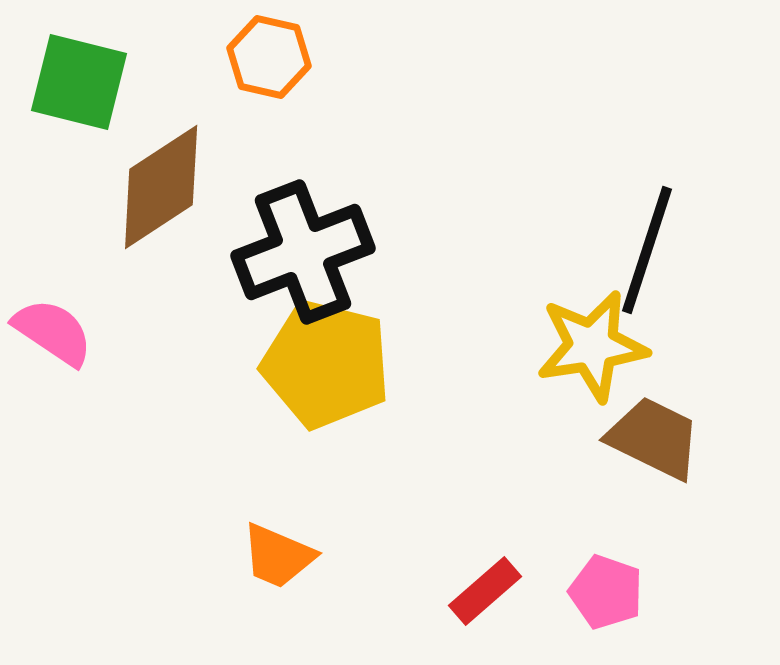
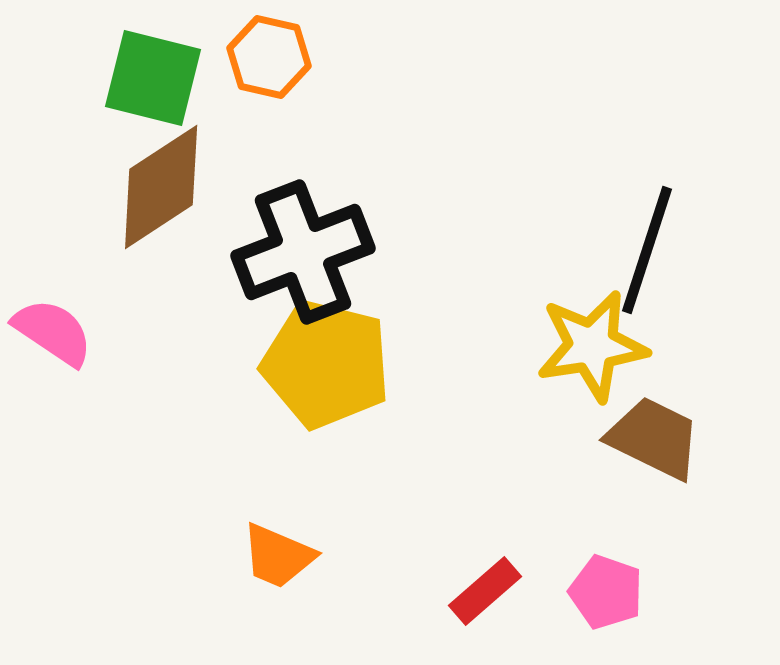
green square: moved 74 px right, 4 px up
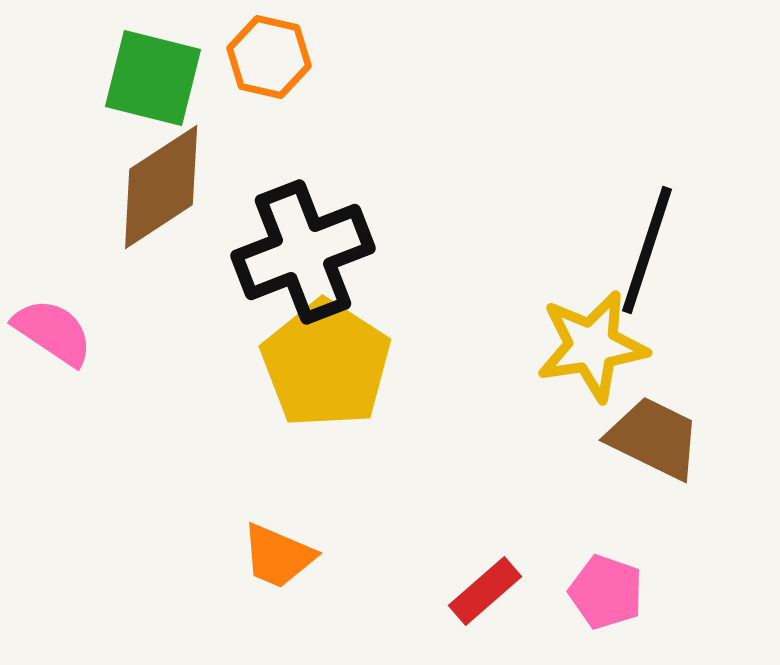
yellow pentagon: rotated 19 degrees clockwise
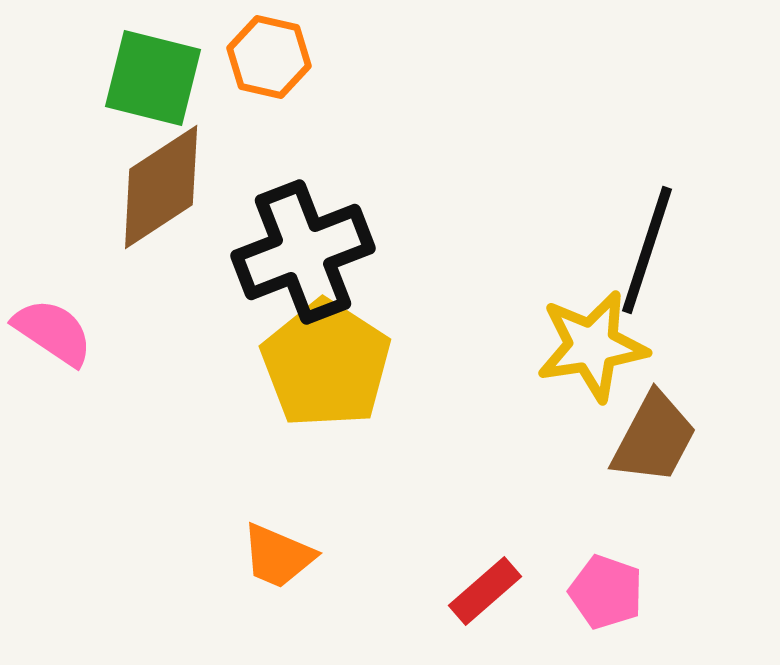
brown trapezoid: rotated 92 degrees clockwise
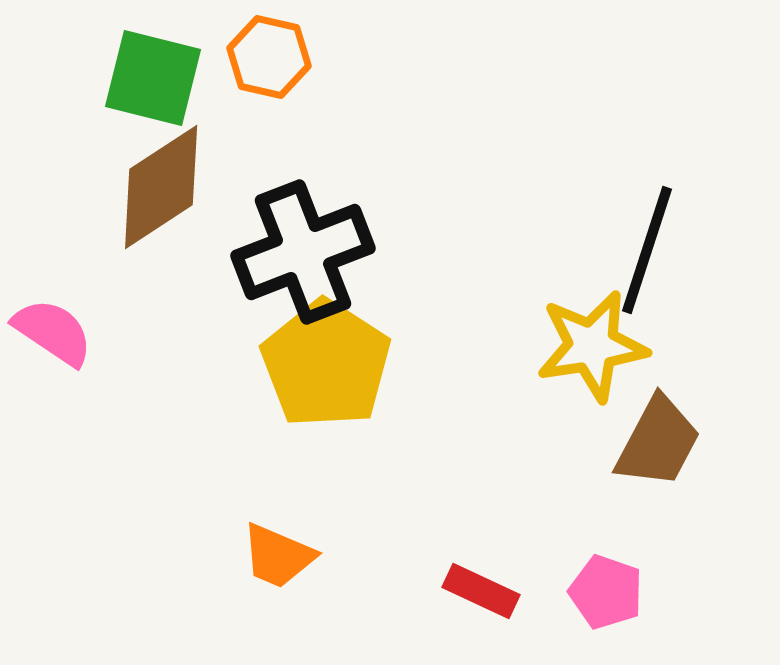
brown trapezoid: moved 4 px right, 4 px down
red rectangle: moved 4 px left; rotated 66 degrees clockwise
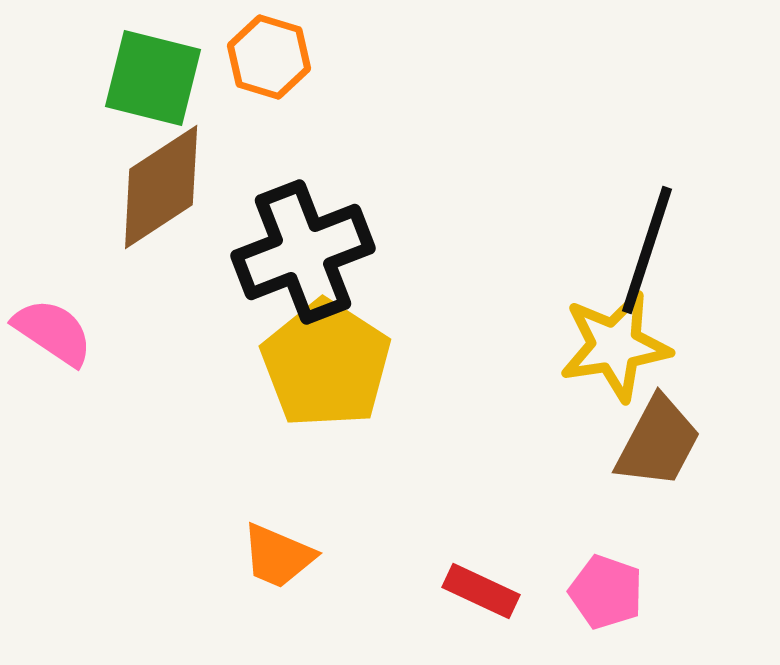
orange hexagon: rotated 4 degrees clockwise
yellow star: moved 23 px right
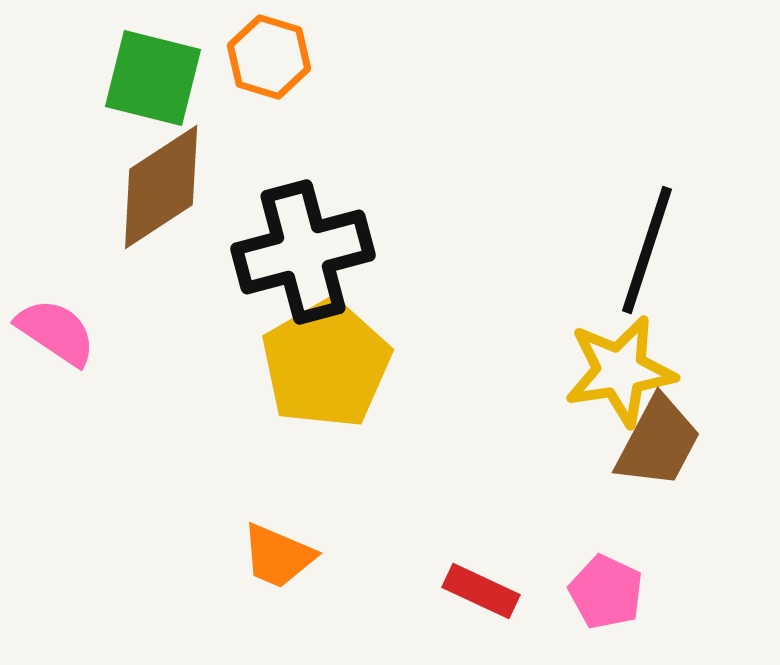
black cross: rotated 6 degrees clockwise
pink semicircle: moved 3 px right
yellow star: moved 5 px right, 25 px down
yellow pentagon: rotated 9 degrees clockwise
pink pentagon: rotated 6 degrees clockwise
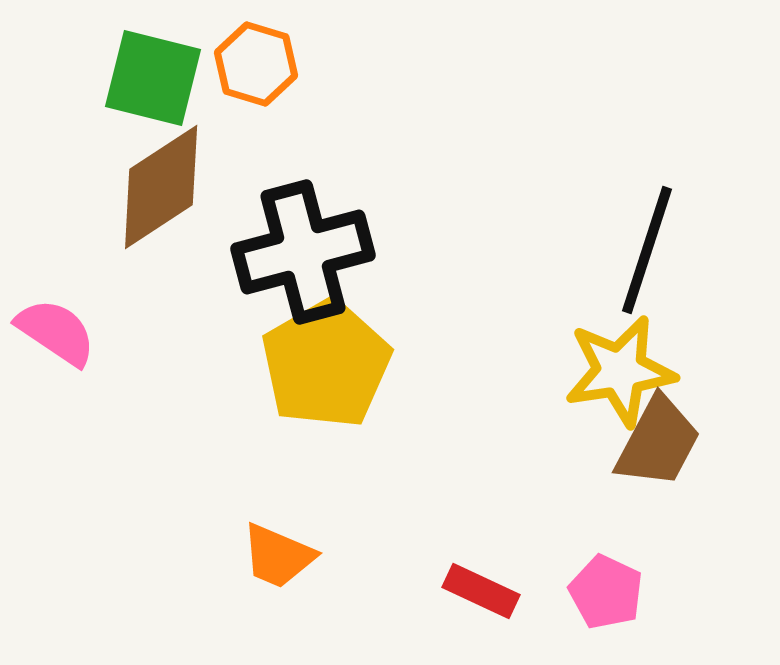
orange hexagon: moved 13 px left, 7 px down
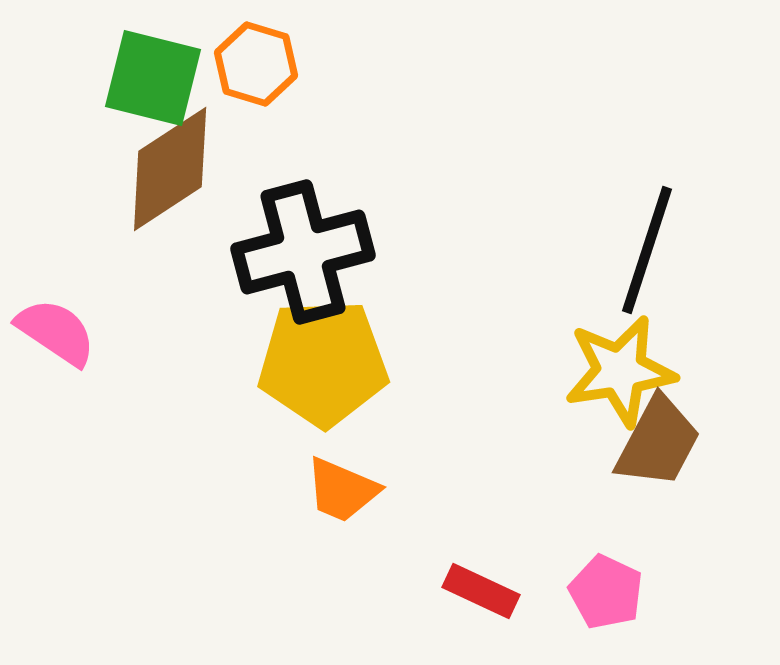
brown diamond: moved 9 px right, 18 px up
yellow pentagon: moved 3 px left, 1 px up; rotated 28 degrees clockwise
orange trapezoid: moved 64 px right, 66 px up
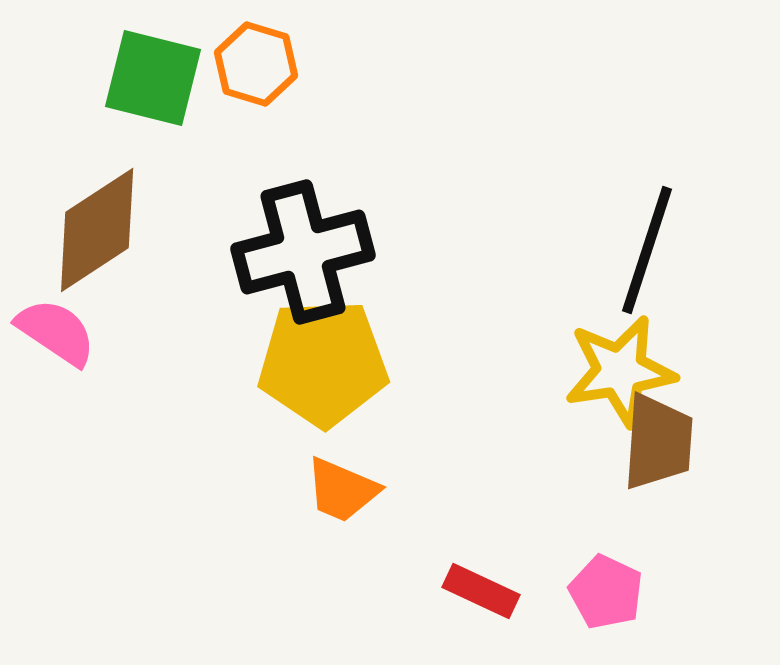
brown diamond: moved 73 px left, 61 px down
brown trapezoid: rotated 24 degrees counterclockwise
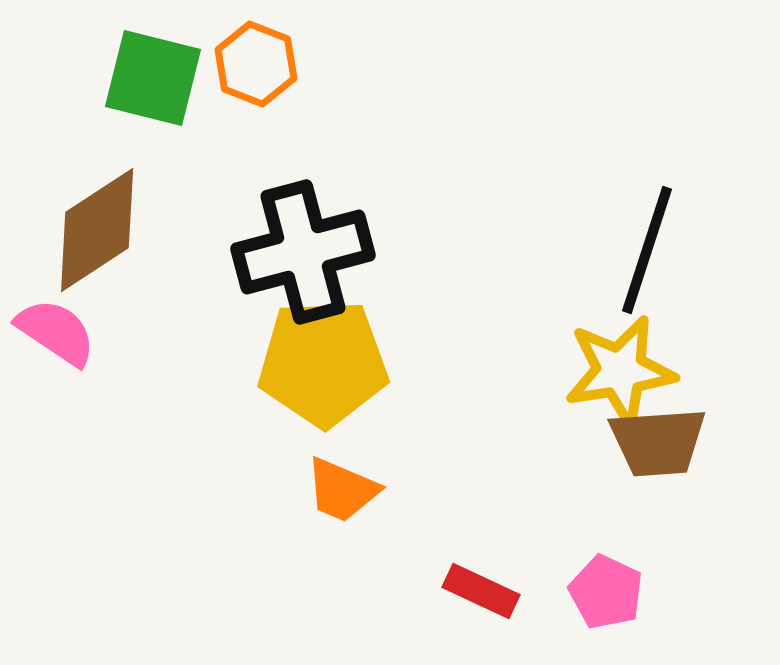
orange hexagon: rotated 4 degrees clockwise
brown trapezoid: rotated 82 degrees clockwise
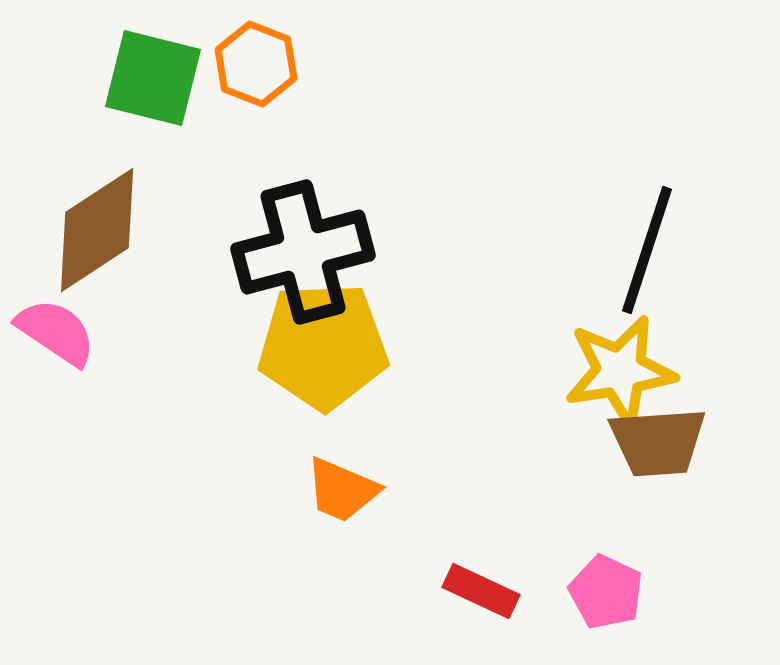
yellow pentagon: moved 17 px up
